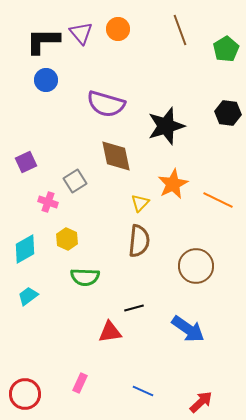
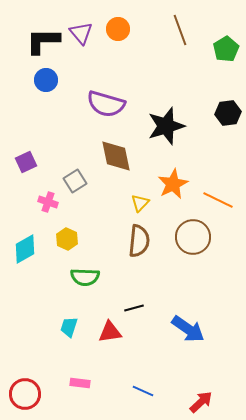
black hexagon: rotated 15 degrees counterclockwise
brown circle: moved 3 px left, 29 px up
cyan trapezoid: moved 41 px right, 31 px down; rotated 35 degrees counterclockwise
pink rectangle: rotated 72 degrees clockwise
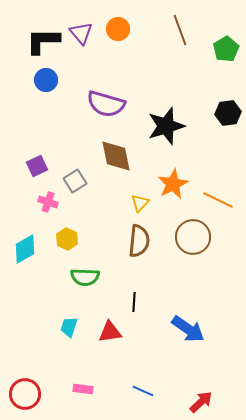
purple square: moved 11 px right, 4 px down
black line: moved 6 px up; rotated 72 degrees counterclockwise
pink rectangle: moved 3 px right, 6 px down
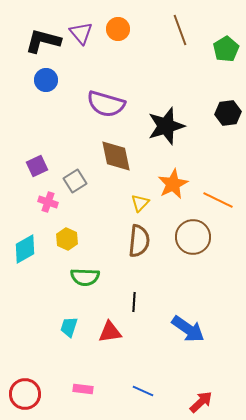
black L-shape: rotated 15 degrees clockwise
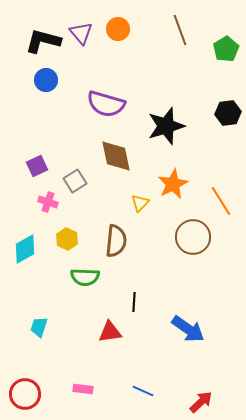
orange line: moved 3 px right, 1 px down; rotated 32 degrees clockwise
brown semicircle: moved 23 px left
cyan trapezoid: moved 30 px left
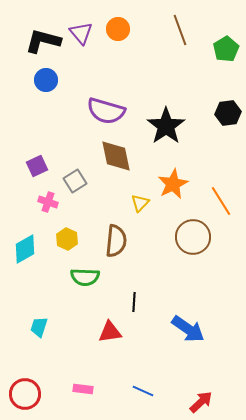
purple semicircle: moved 7 px down
black star: rotated 18 degrees counterclockwise
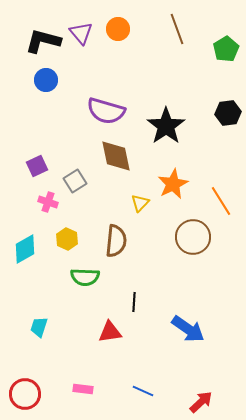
brown line: moved 3 px left, 1 px up
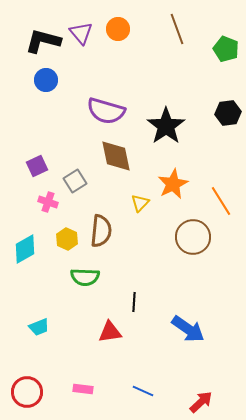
green pentagon: rotated 20 degrees counterclockwise
brown semicircle: moved 15 px left, 10 px up
cyan trapezoid: rotated 130 degrees counterclockwise
red circle: moved 2 px right, 2 px up
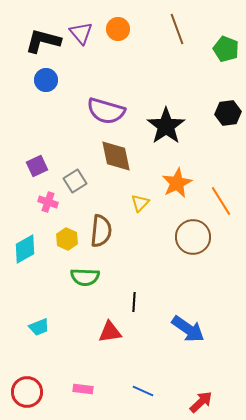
orange star: moved 4 px right, 1 px up
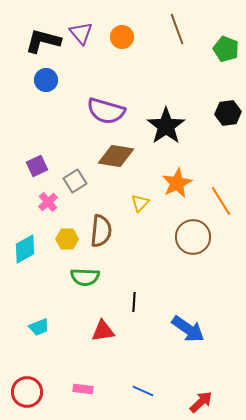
orange circle: moved 4 px right, 8 px down
brown diamond: rotated 69 degrees counterclockwise
pink cross: rotated 30 degrees clockwise
yellow hexagon: rotated 25 degrees counterclockwise
red triangle: moved 7 px left, 1 px up
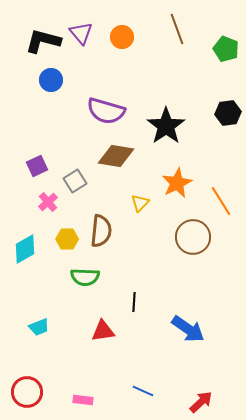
blue circle: moved 5 px right
pink rectangle: moved 11 px down
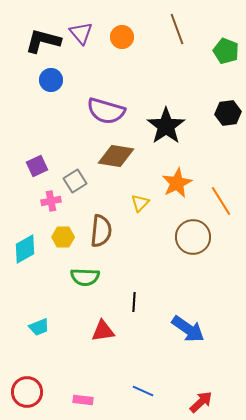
green pentagon: moved 2 px down
pink cross: moved 3 px right, 1 px up; rotated 30 degrees clockwise
yellow hexagon: moved 4 px left, 2 px up
